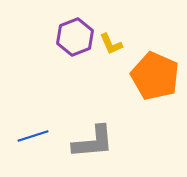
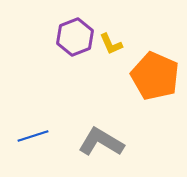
gray L-shape: moved 8 px right; rotated 144 degrees counterclockwise
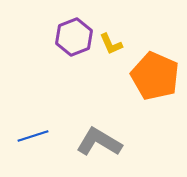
purple hexagon: moved 1 px left
gray L-shape: moved 2 px left
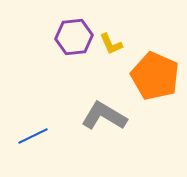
purple hexagon: rotated 15 degrees clockwise
blue line: rotated 8 degrees counterclockwise
gray L-shape: moved 5 px right, 26 px up
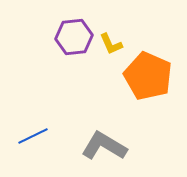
orange pentagon: moved 7 px left
gray L-shape: moved 30 px down
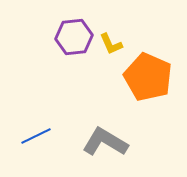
orange pentagon: moved 1 px down
blue line: moved 3 px right
gray L-shape: moved 1 px right, 4 px up
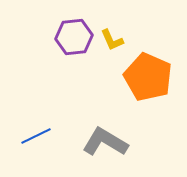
yellow L-shape: moved 1 px right, 4 px up
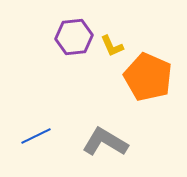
yellow L-shape: moved 6 px down
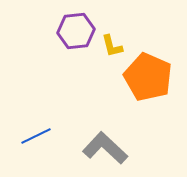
purple hexagon: moved 2 px right, 6 px up
yellow L-shape: rotated 10 degrees clockwise
gray L-shape: moved 6 px down; rotated 12 degrees clockwise
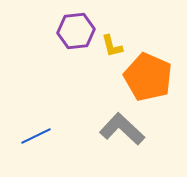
gray L-shape: moved 17 px right, 19 px up
